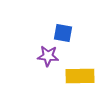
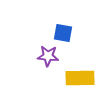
yellow rectangle: moved 2 px down
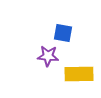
yellow rectangle: moved 1 px left, 4 px up
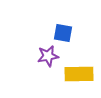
purple star: rotated 15 degrees counterclockwise
